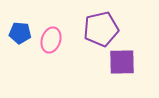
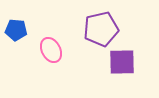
blue pentagon: moved 4 px left, 3 px up
pink ellipse: moved 10 px down; rotated 45 degrees counterclockwise
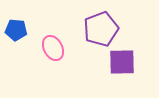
purple pentagon: rotated 8 degrees counterclockwise
pink ellipse: moved 2 px right, 2 px up
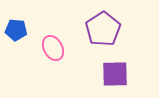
purple pentagon: moved 2 px right; rotated 12 degrees counterclockwise
purple square: moved 7 px left, 12 px down
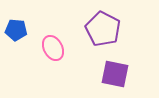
purple pentagon: rotated 12 degrees counterclockwise
purple square: rotated 12 degrees clockwise
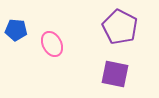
purple pentagon: moved 17 px right, 2 px up
pink ellipse: moved 1 px left, 4 px up
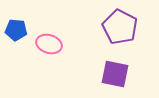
pink ellipse: moved 3 px left; rotated 45 degrees counterclockwise
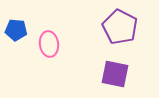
pink ellipse: rotated 65 degrees clockwise
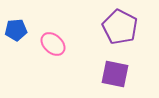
blue pentagon: rotated 10 degrees counterclockwise
pink ellipse: moved 4 px right; rotated 40 degrees counterclockwise
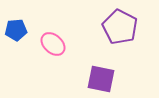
purple square: moved 14 px left, 5 px down
